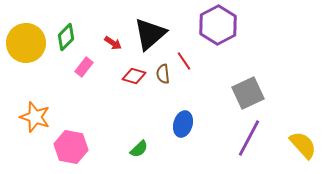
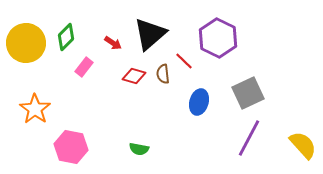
purple hexagon: moved 13 px down; rotated 6 degrees counterclockwise
red line: rotated 12 degrees counterclockwise
orange star: moved 8 px up; rotated 16 degrees clockwise
blue ellipse: moved 16 px right, 22 px up
green semicircle: rotated 54 degrees clockwise
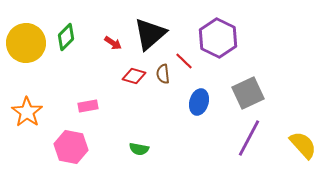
pink rectangle: moved 4 px right, 39 px down; rotated 42 degrees clockwise
orange star: moved 8 px left, 3 px down
